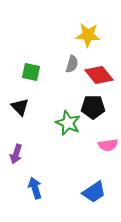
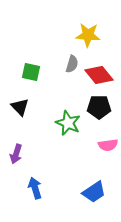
black pentagon: moved 6 px right
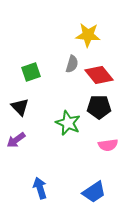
green square: rotated 30 degrees counterclockwise
purple arrow: moved 14 px up; rotated 36 degrees clockwise
blue arrow: moved 5 px right
